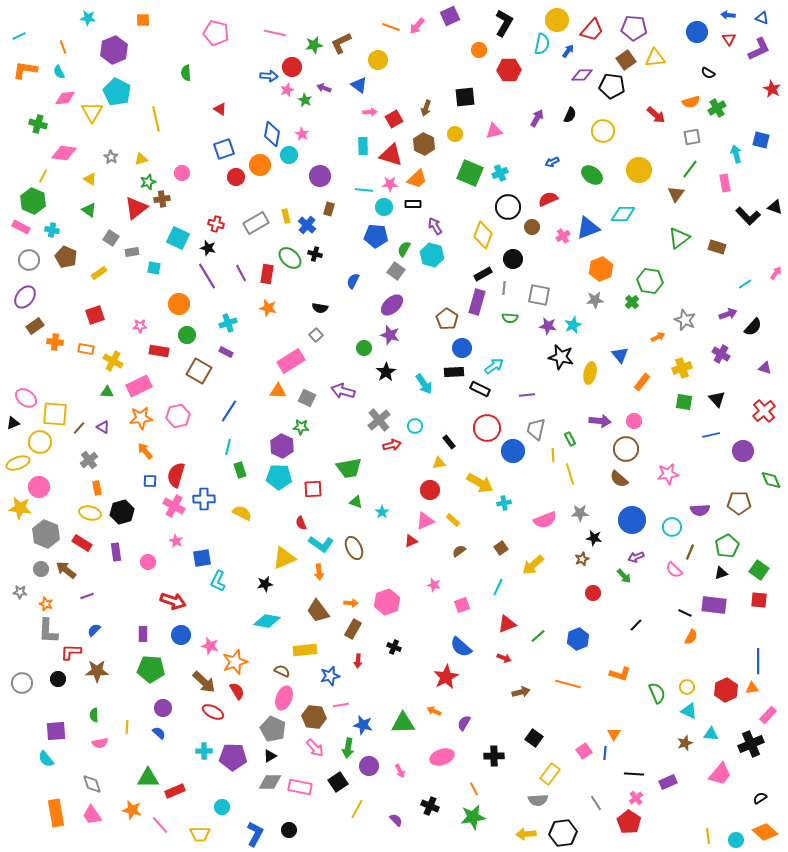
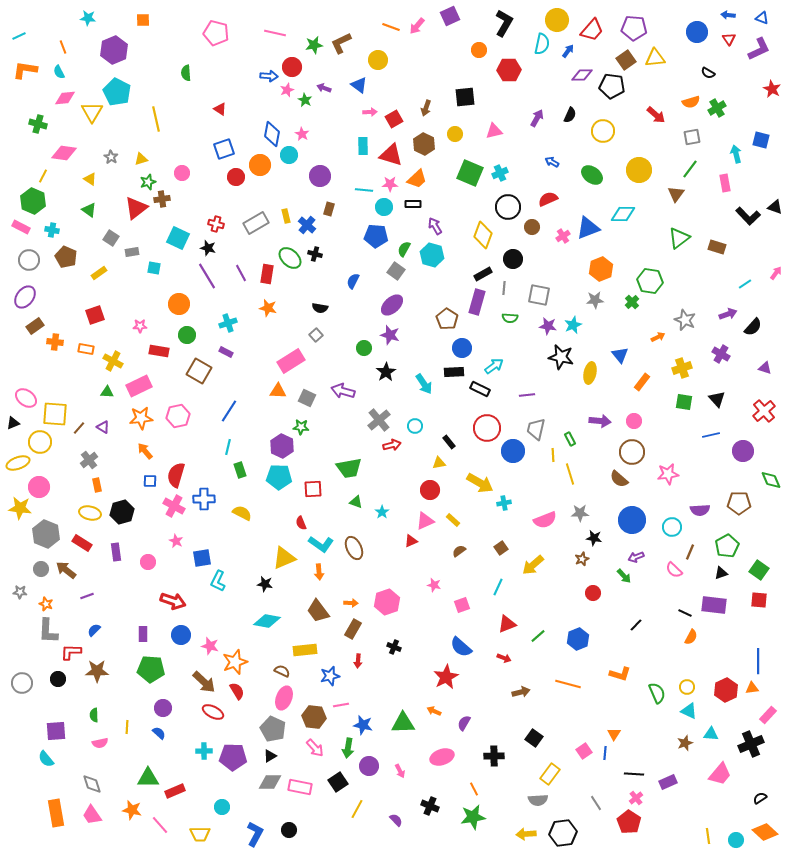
blue arrow at (552, 162): rotated 56 degrees clockwise
brown circle at (626, 449): moved 6 px right, 3 px down
orange rectangle at (97, 488): moved 3 px up
black star at (265, 584): rotated 21 degrees clockwise
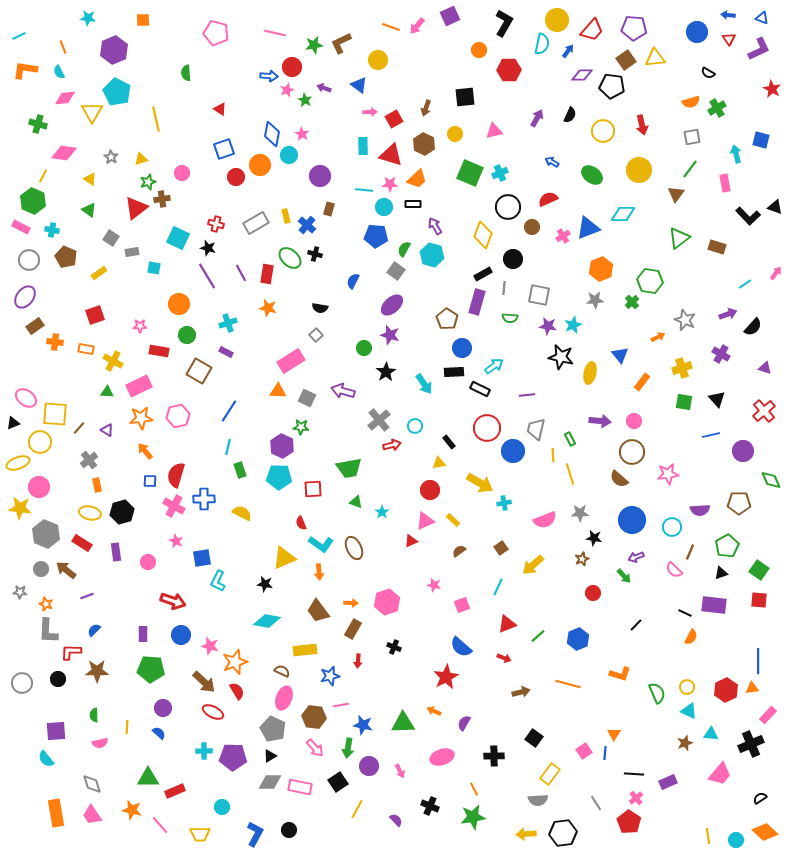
red arrow at (656, 115): moved 14 px left, 10 px down; rotated 36 degrees clockwise
purple triangle at (103, 427): moved 4 px right, 3 px down
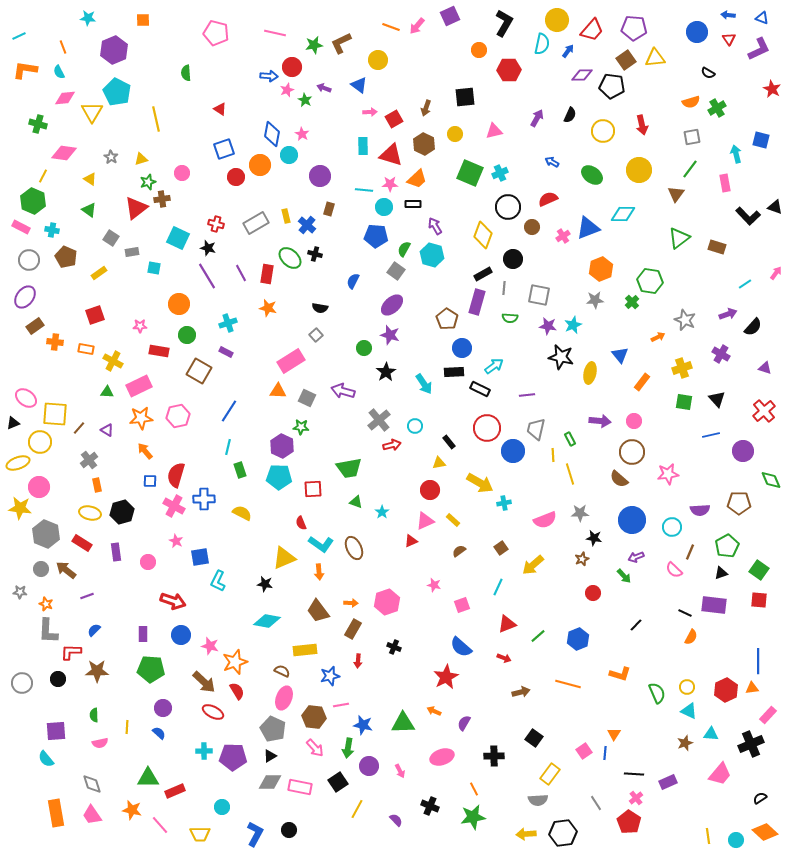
blue square at (202, 558): moved 2 px left, 1 px up
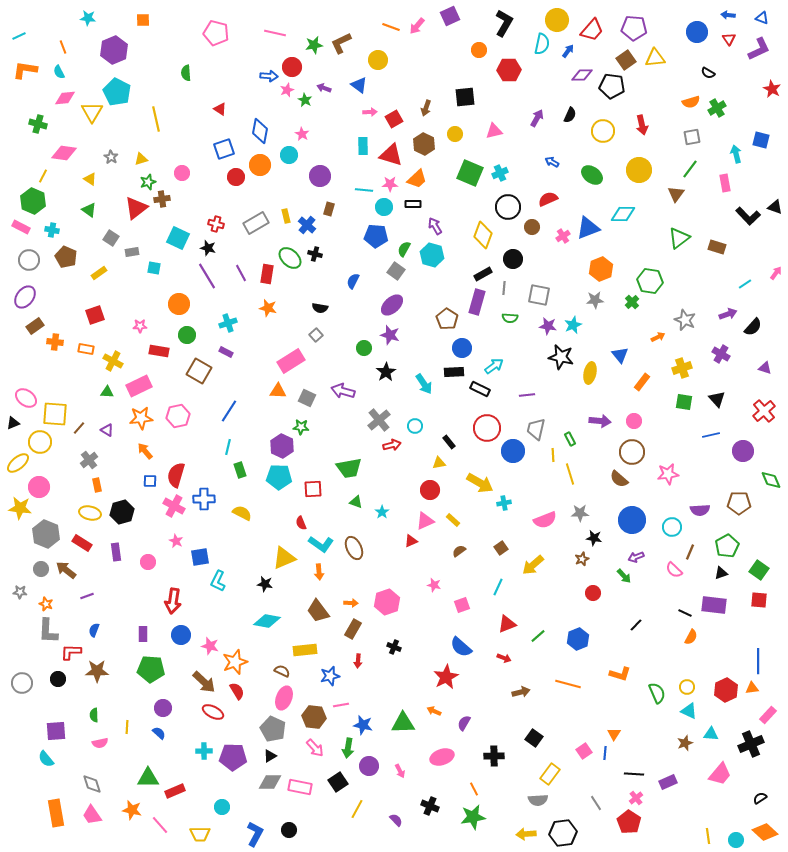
blue diamond at (272, 134): moved 12 px left, 3 px up
yellow ellipse at (18, 463): rotated 20 degrees counterclockwise
red arrow at (173, 601): rotated 80 degrees clockwise
blue semicircle at (94, 630): rotated 24 degrees counterclockwise
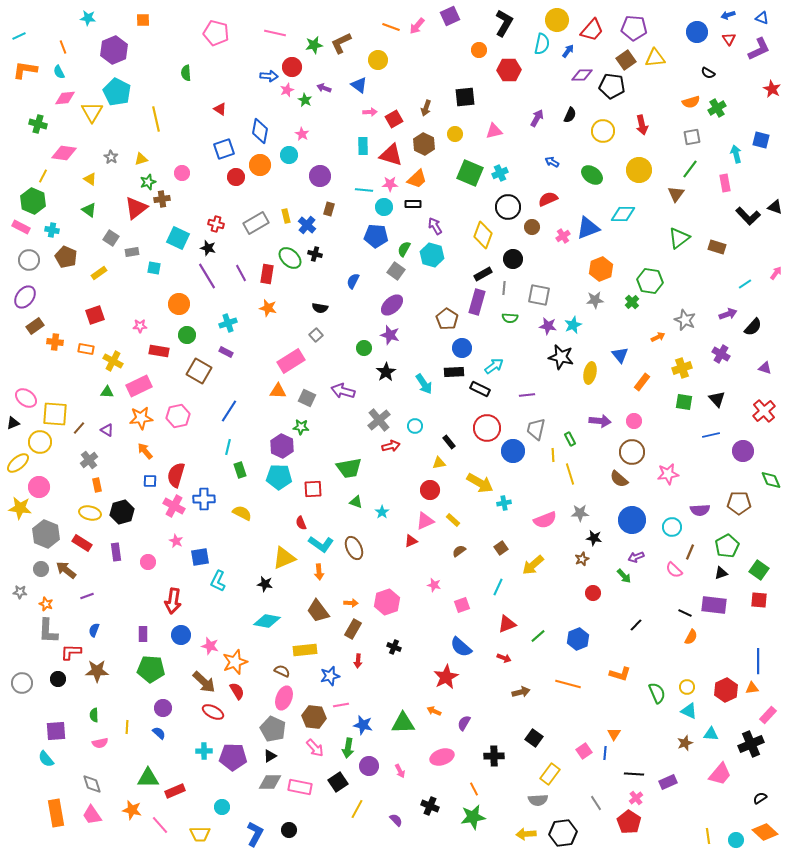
blue arrow at (728, 15): rotated 24 degrees counterclockwise
red arrow at (392, 445): moved 1 px left, 1 px down
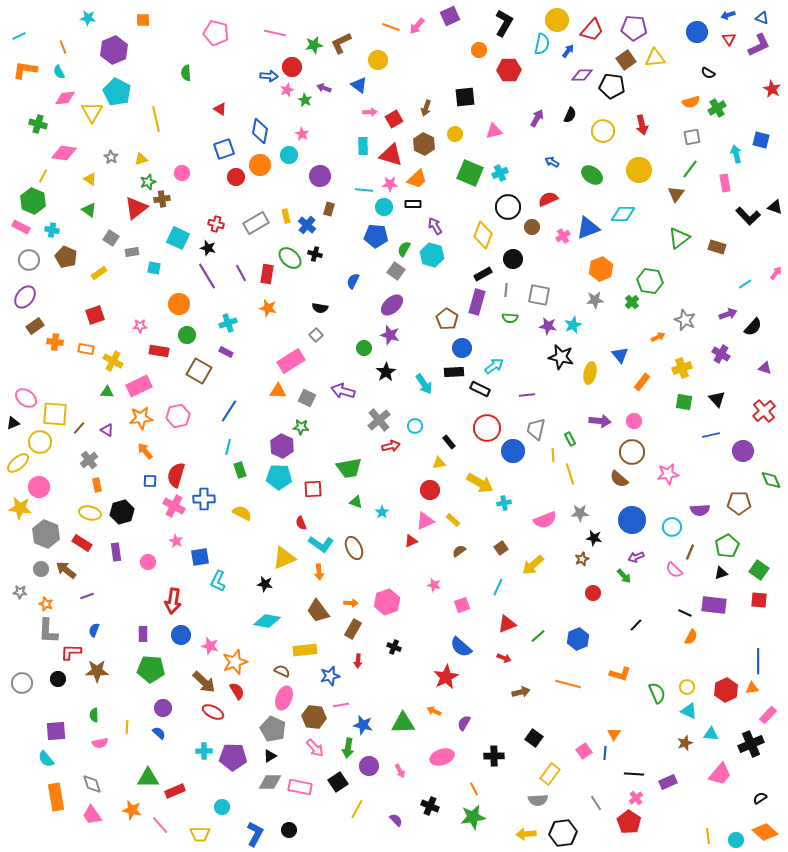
purple L-shape at (759, 49): moved 4 px up
gray line at (504, 288): moved 2 px right, 2 px down
orange rectangle at (56, 813): moved 16 px up
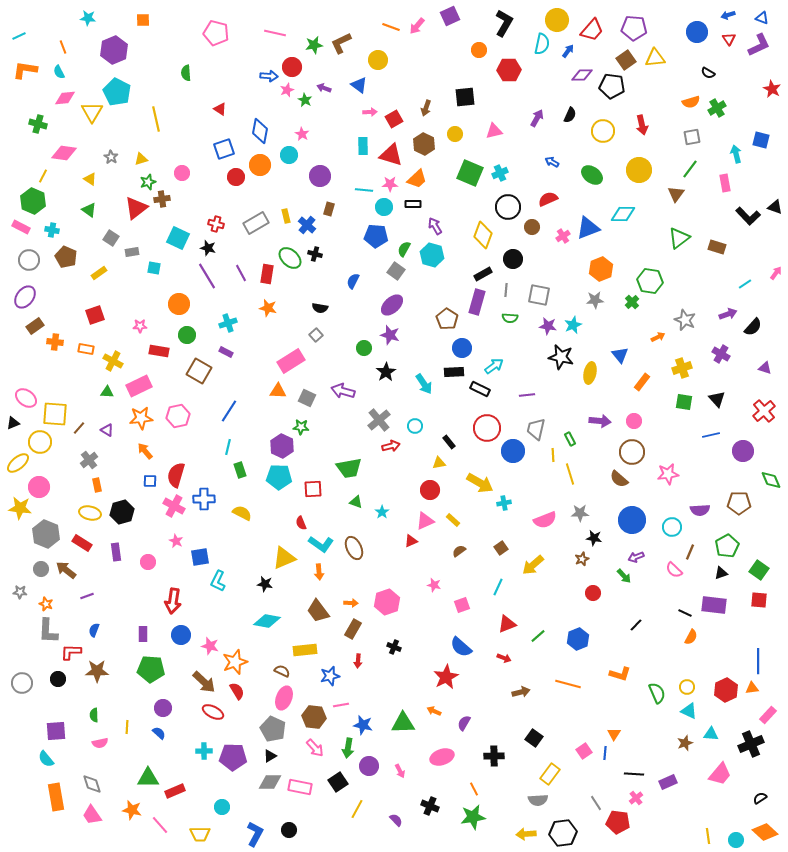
red pentagon at (629, 822): moved 11 px left; rotated 25 degrees counterclockwise
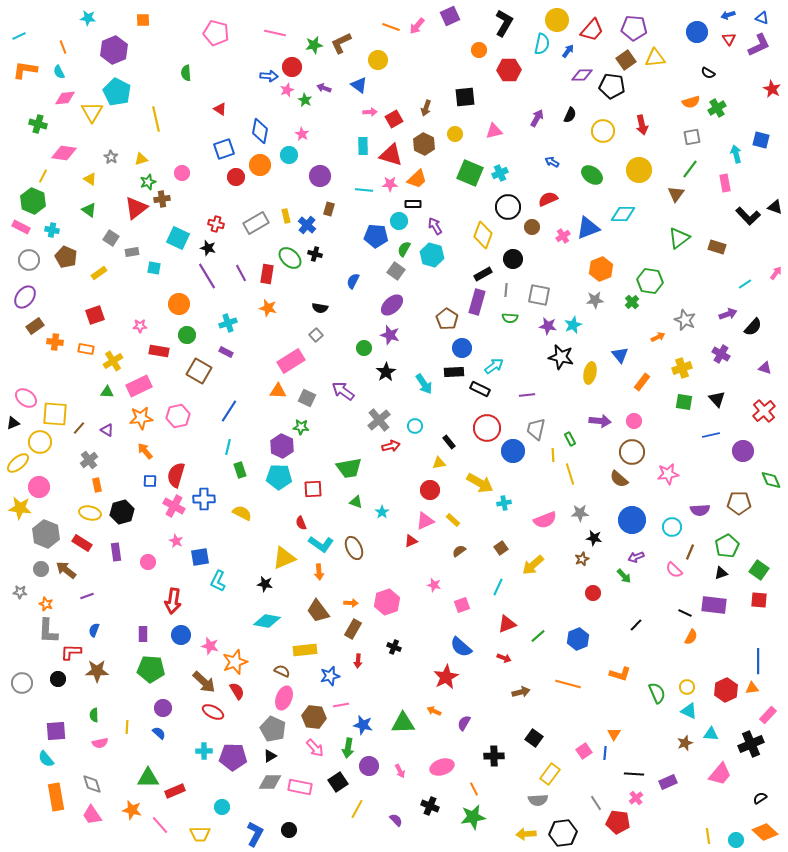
cyan circle at (384, 207): moved 15 px right, 14 px down
yellow cross at (113, 361): rotated 30 degrees clockwise
purple arrow at (343, 391): rotated 20 degrees clockwise
pink ellipse at (442, 757): moved 10 px down
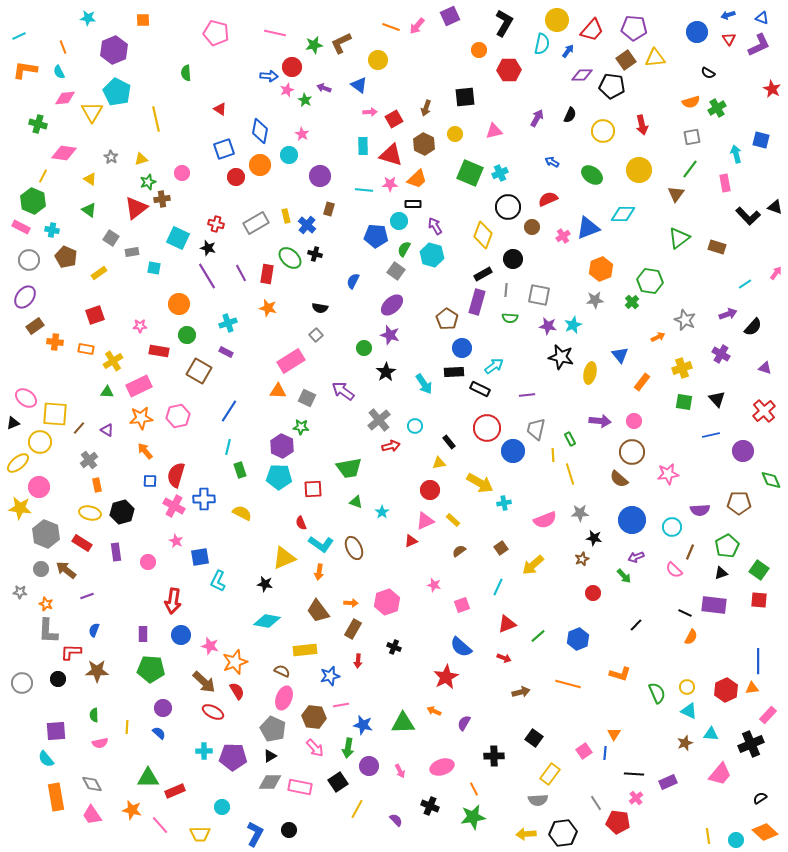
orange arrow at (319, 572): rotated 14 degrees clockwise
gray diamond at (92, 784): rotated 10 degrees counterclockwise
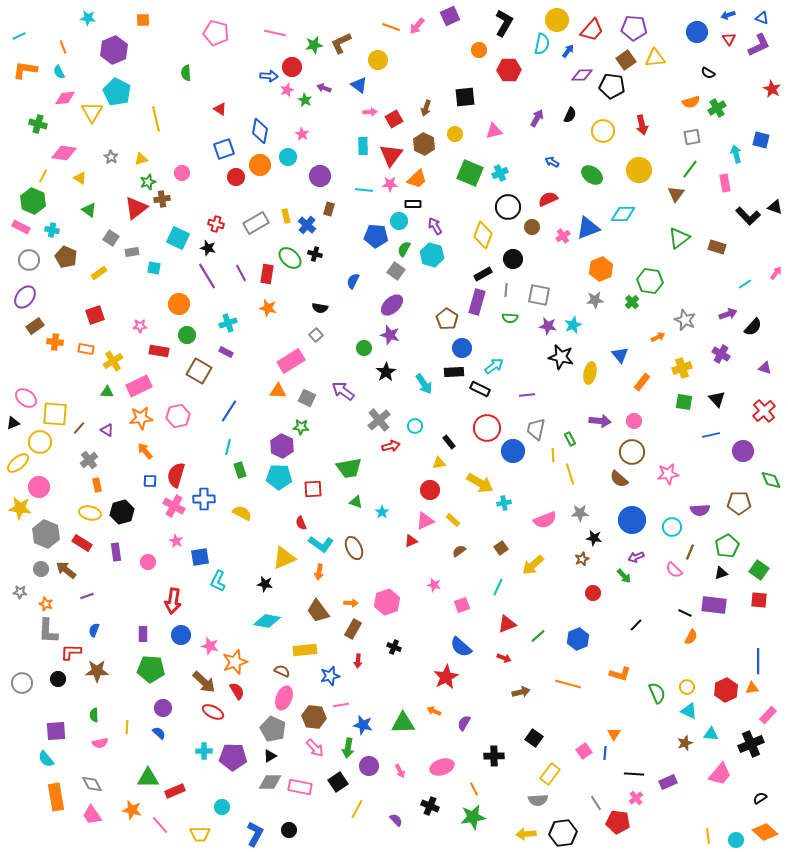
cyan circle at (289, 155): moved 1 px left, 2 px down
red triangle at (391, 155): rotated 50 degrees clockwise
yellow triangle at (90, 179): moved 10 px left, 1 px up
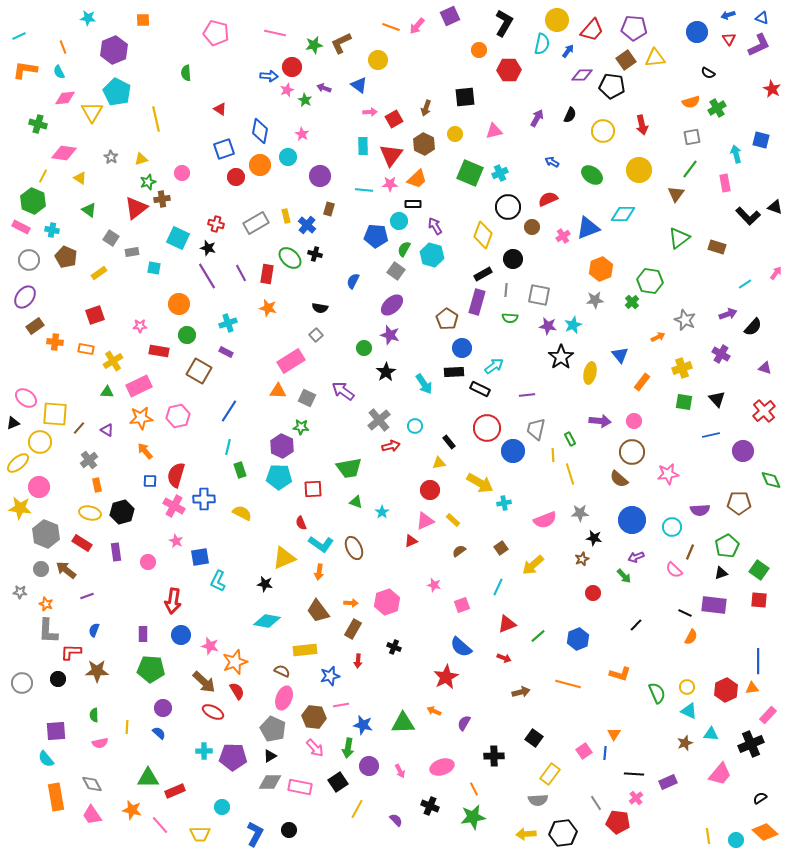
black star at (561, 357): rotated 25 degrees clockwise
